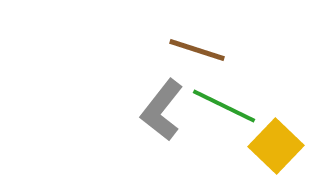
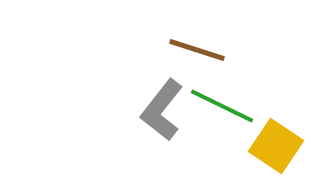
green line: moved 2 px left
yellow square: rotated 10 degrees counterclockwise
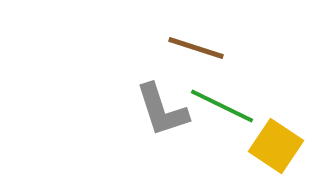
brown line: moved 1 px left, 2 px up
gray L-shape: rotated 56 degrees counterclockwise
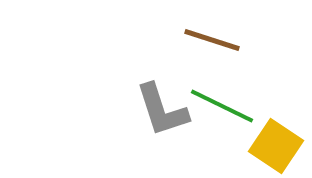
brown line: moved 16 px right, 8 px up
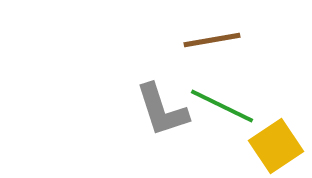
brown line: rotated 28 degrees counterclockwise
yellow square: rotated 22 degrees clockwise
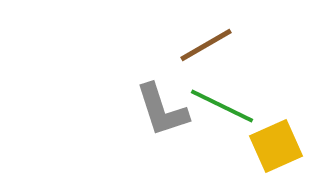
brown line: moved 6 px left, 5 px down; rotated 20 degrees counterclockwise
yellow square: rotated 10 degrees clockwise
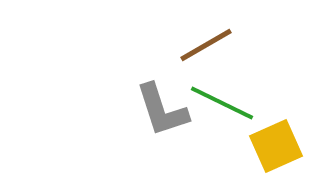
green line: moved 3 px up
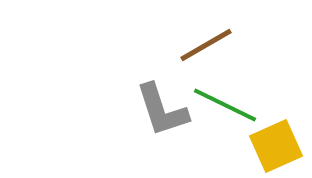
green line: moved 3 px right, 2 px down
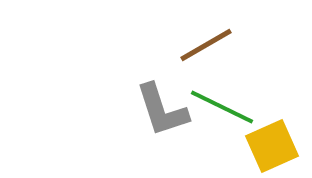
green line: moved 3 px left, 2 px down
yellow square: moved 4 px left
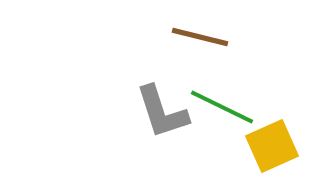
brown line: moved 6 px left, 8 px up; rotated 44 degrees clockwise
gray L-shape: moved 2 px down
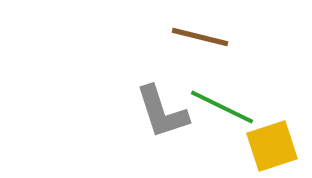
yellow square: rotated 6 degrees clockwise
